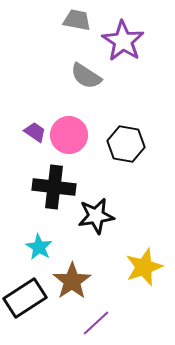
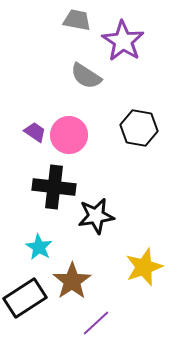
black hexagon: moved 13 px right, 16 px up
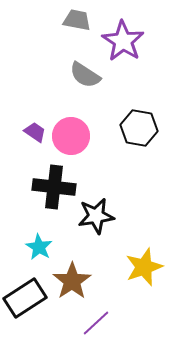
gray semicircle: moved 1 px left, 1 px up
pink circle: moved 2 px right, 1 px down
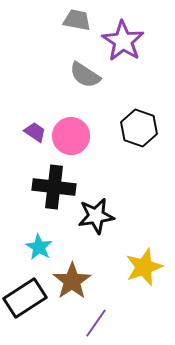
black hexagon: rotated 9 degrees clockwise
purple line: rotated 12 degrees counterclockwise
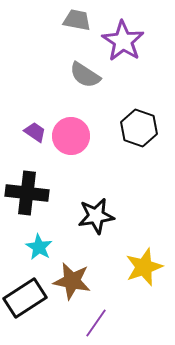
black cross: moved 27 px left, 6 px down
brown star: rotated 27 degrees counterclockwise
